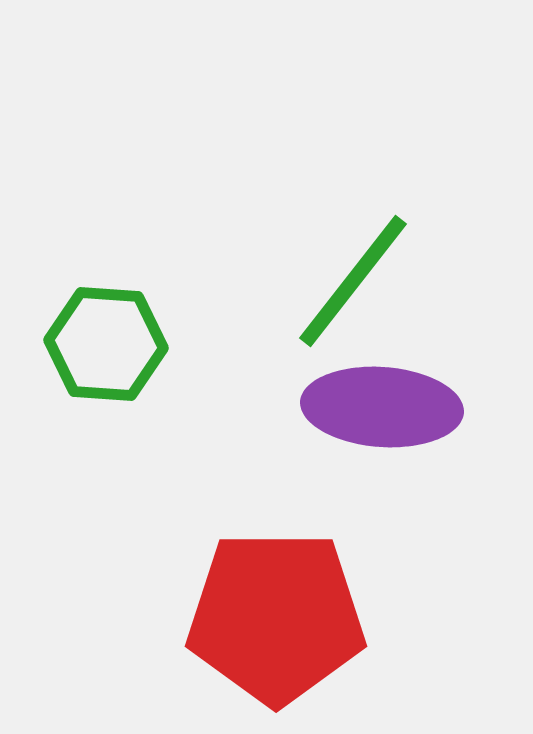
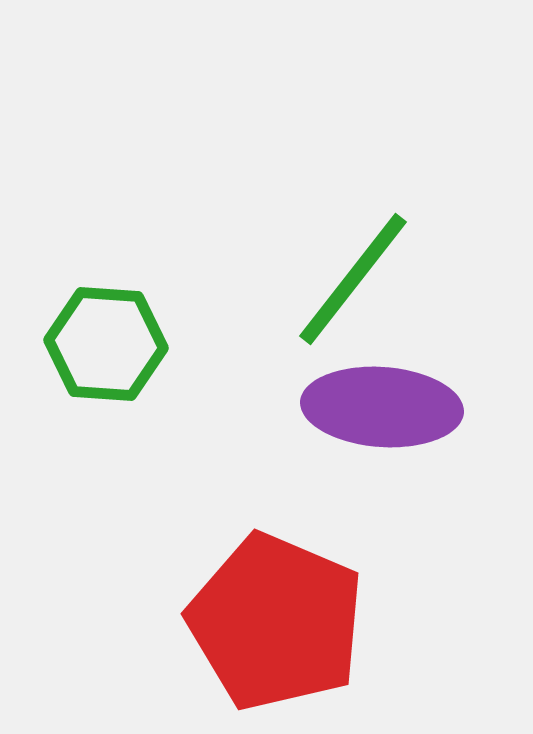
green line: moved 2 px up
red pentagon: moved 5 px down; rotated 23 degrees clockwise
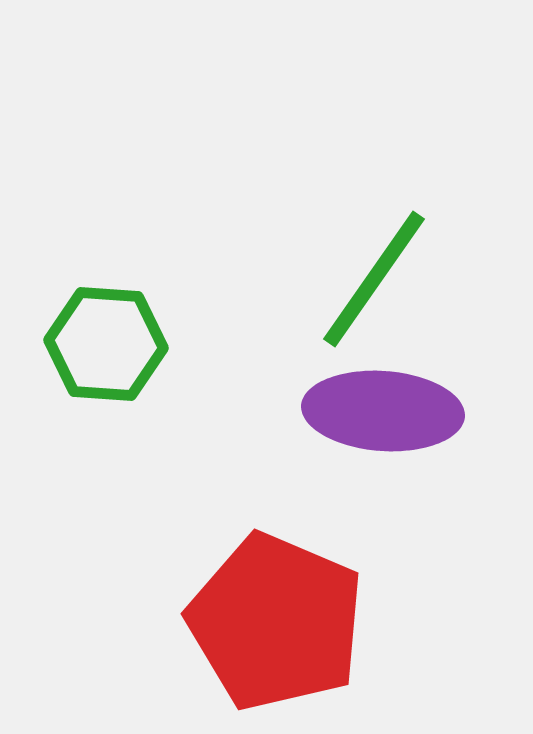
green line: moved 21 px right; rotated 3 degrees counterclockwise
purple ellipse: moved 1 px right, 4 px down
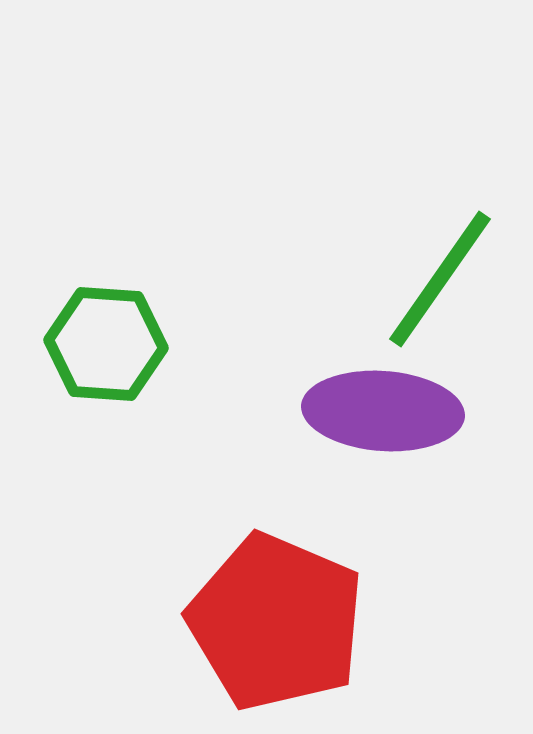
green line: moved 66 px right
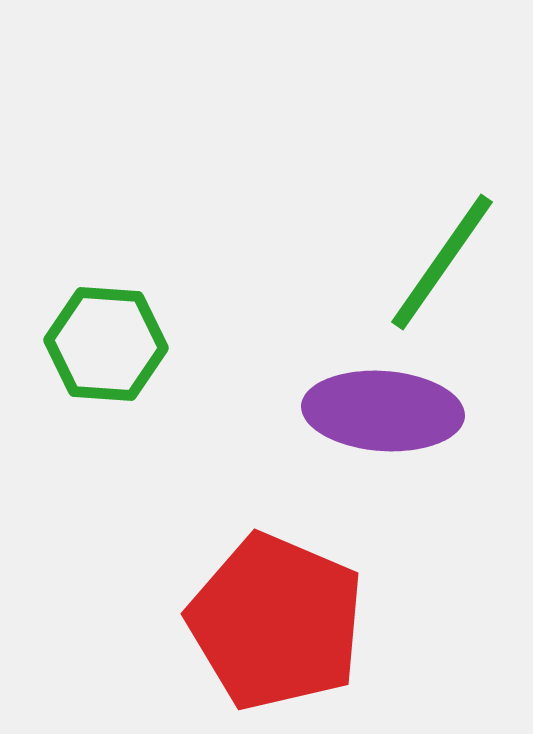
green line: moved 2 px right, 17 px up
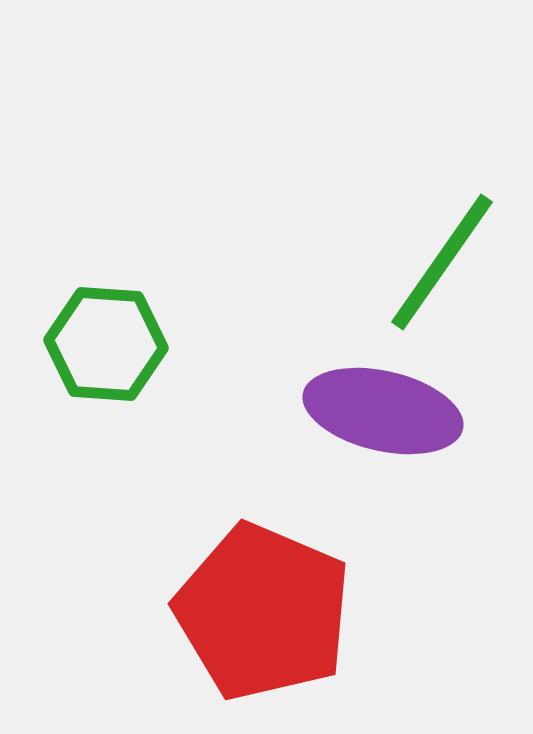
purple ellipse: rotated 9 degrees clockwise
red pentagon: moved 13 px left, 10 px up
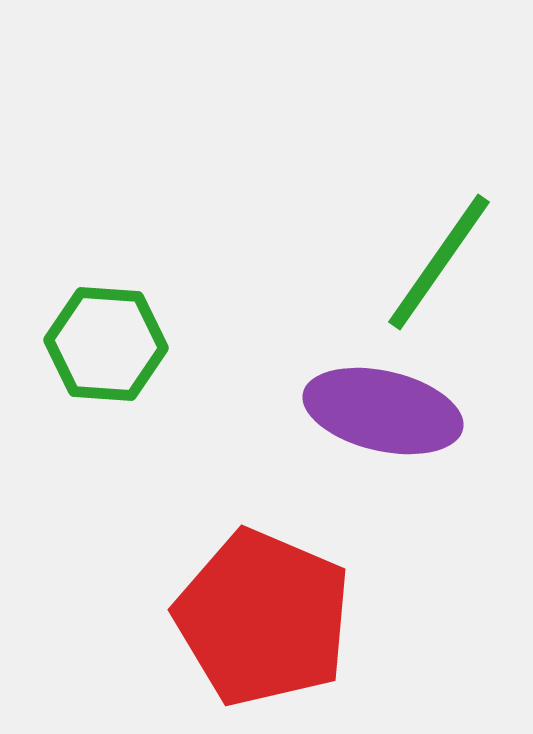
green line: moved 3 px left
red pentagon: moved 6 px down
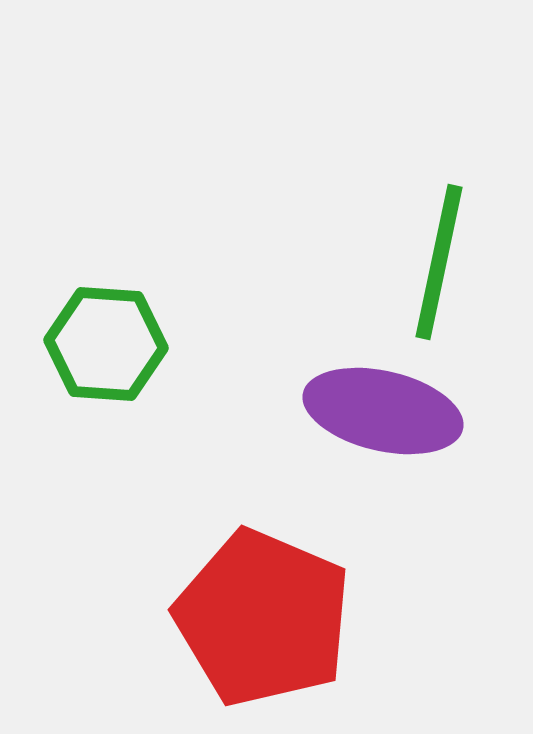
green line: rotated 23 degrees counterclockwise
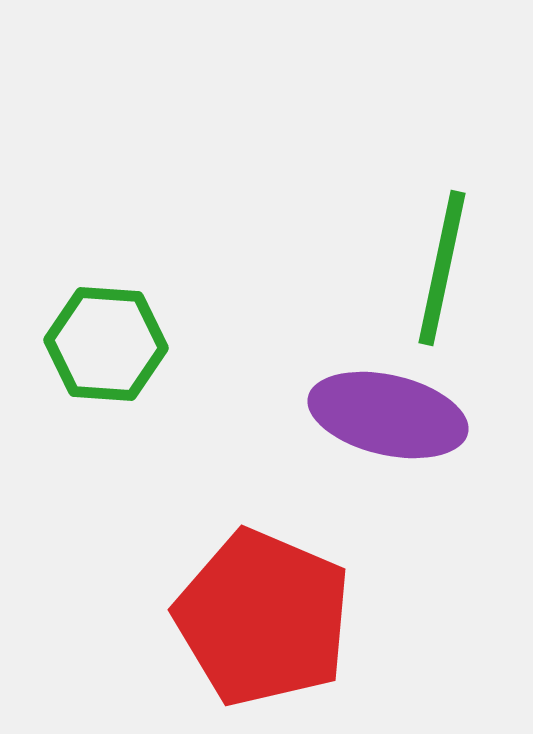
green line: moved 3 px right, 6 px down
purple ellipse: moved 5 px right, 4 px down
